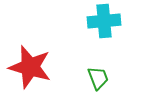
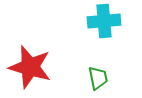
green trapezoid: rotated 10 degrees clockwise
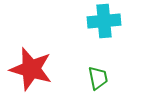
red star: moved 1 px right, 2 px down
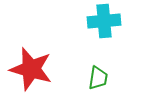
green trapezoid: rotated 20 degrees clockwise
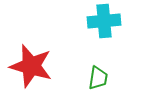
red star: moved 3 px up
